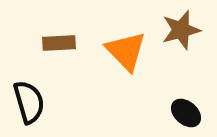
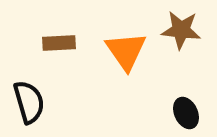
brown star: rotated 21 degrees clockwise
orange triangle: rotated 9 degrees clockwise
black ellipse: rotated 24 degrees clockwise
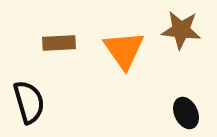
orange triangle: moved 2 px left, 1 px up
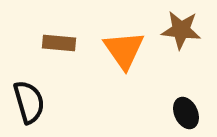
brown rectangle: rotated 8 degrees clockwise
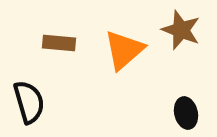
brown star: rotated 15 degrees clockwise
orange triangle: rotated 24 degrees clockwise
black ellipse: rotated 12 degrees clockwise
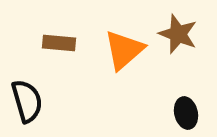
brown star: moved 3 px left, 4 px down
black semicircle: moved 2 px left, 1 px up
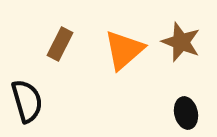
brown star: moved 3 px right, 8 px down
brown rectangle: moved 1 px right, 1 px down; rotated 68 degrees counterclockwise
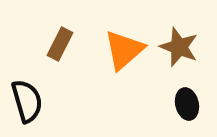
brown star: moved 2 px left, 5 px down
black ellipse: moved 1 px right, 9 px up
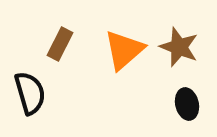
black semicircle: moved 3 px right, 8 px up
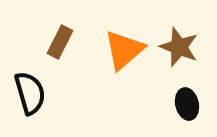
brown rectangle: moved 2 px up
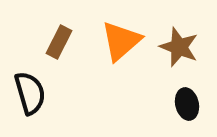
brown rectangle: moved 1 px left
orange triangle: moved 3 px left, 9 px up
